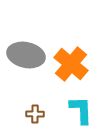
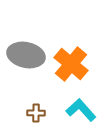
cyan L-shape: rotated 40 degrees counterclockwise
brown cross: moved 1 px right, 1 px up
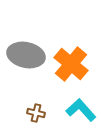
brown cross: rotated 12 degrees clockwise
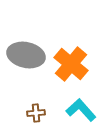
brown cross: rotated 18 degrees counterclockwise
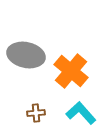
orange cross: moved 7 px down
cyan L-shape: moved 3 px down
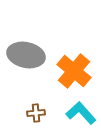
orange cross: moved 3 px right
